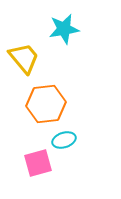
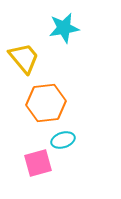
cyan star: moved 1 px up
orange hexagon: moved 1 px up
cyan ellipse: moved 1 px left
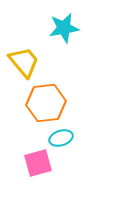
yellow trapezoid: moved 4 px down
cyan ellipse: moved 2 px left, 2 px up
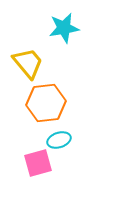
yellow trapezoid: moved 4 px right, 1 px down
cyan ellipse: moved 2 px left, 2 px down
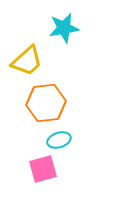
yellow trapezoid: moved 1 px left, 2 px up; rotated 88 degrees clockwise
pink square: moved 5 px right, 6 px down
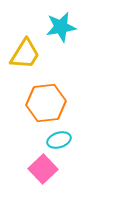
cyan star: moved 3 px left, 1 px up
yellow trapezoid: moved 2 px left, 7 px up; rotated 16 degrees counterclockwise
pink square: rotated 28 degrees counterclockwise
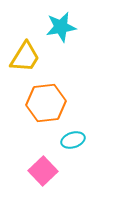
yellow trapezoid: moved 3 px down
cyan ellipse: moved 14 px right
pink square: moved 2 px down
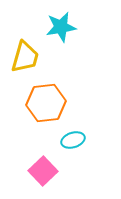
yellow trapezoid: rotated 16 degrees counterclockwise
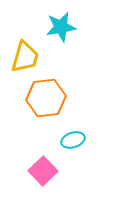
orange hexagon: moved 5 px up
